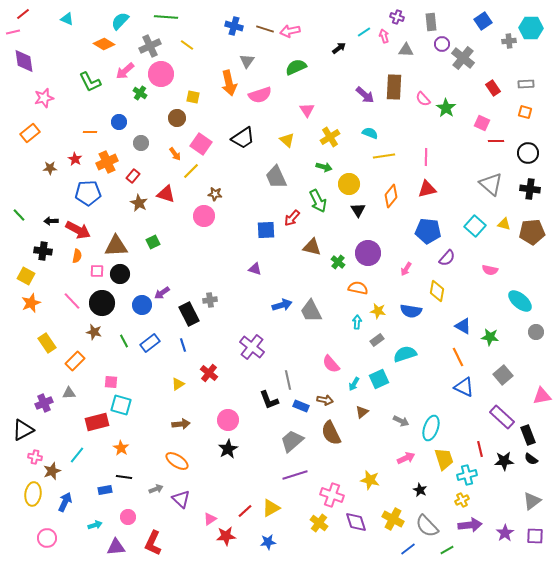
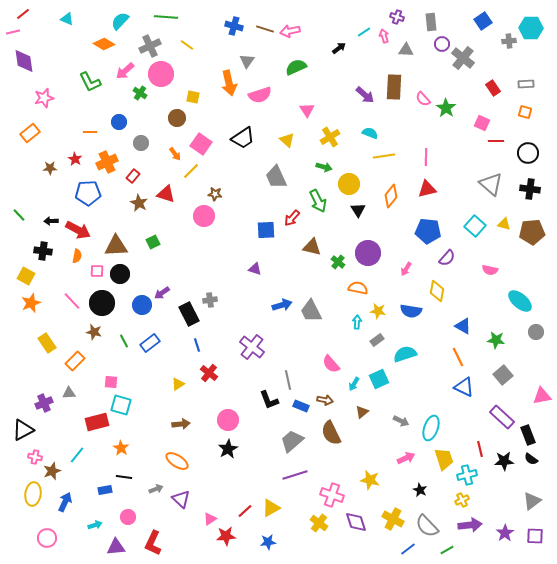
green star at (490, 337): moved 6 px right, 3 px down
blue line at (183, 345): moved 14 px right
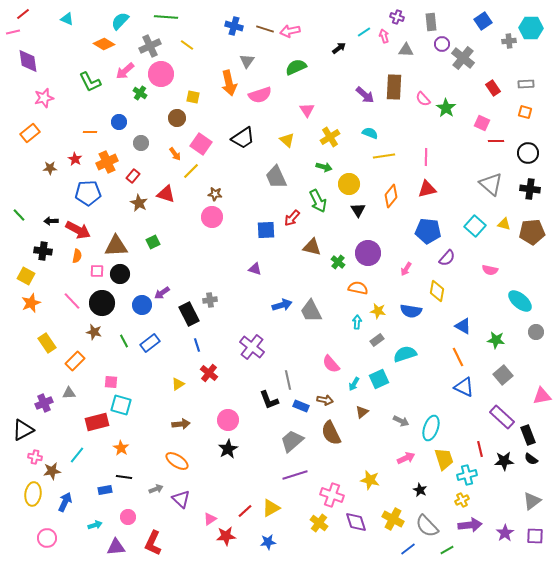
purple diamond at (24, 61): moved 4 px right
pink circle at (204, 216): moved 8 px right, 1 px down
brown star at (52, 471): rotated 12 degrees clockwise
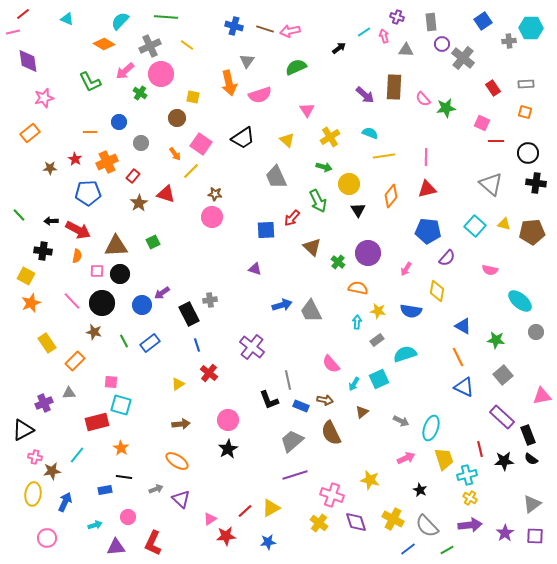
green star at (446, 108): rotated 30 degrees clockwise
black cross at (530, 189): moved 6 px right, 6 px up
brown star at (139, 203): rotated 12 degrees clockwise
brown triangle at (312, 247): rotated 30 degrees clockwise
yellow cross at (462, 500): moved 8 px right, 2 px up; rotated 32 degrees counterclockwise
gray triangle at (532, 501): moved 3 px down
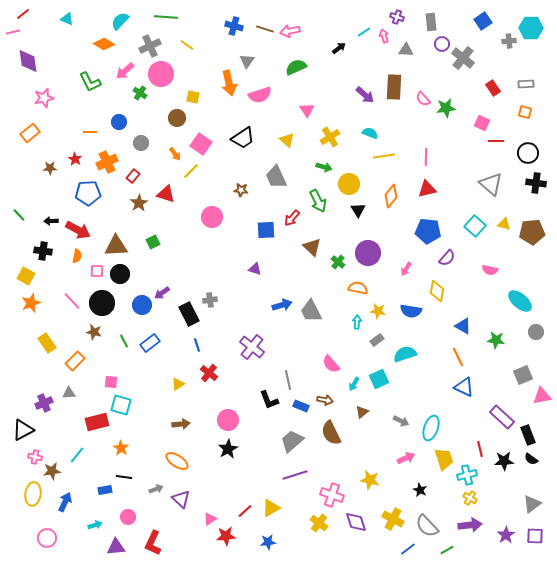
brown star at (215, 194): moved 26 px right, 4 px up
gray square at (503, 375): moved 20 px right; rotated 18 degrees clockwise
purple star at (505, 533): moved 1 px right, 2 px down
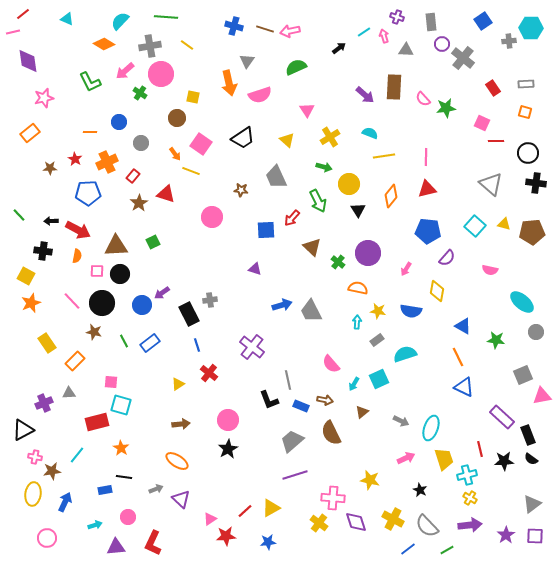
gray cross at (150, 46): rotated 15 degrees clockwise
yellow line at (191, 171): rotated 66 degrees clockwise
cyan ellipse at (520, 301): moved 2 px right, 1 px down
pink cross at (332, 495): moved 1 px right, 3 px down; rotated 15 degrees counterclockwise
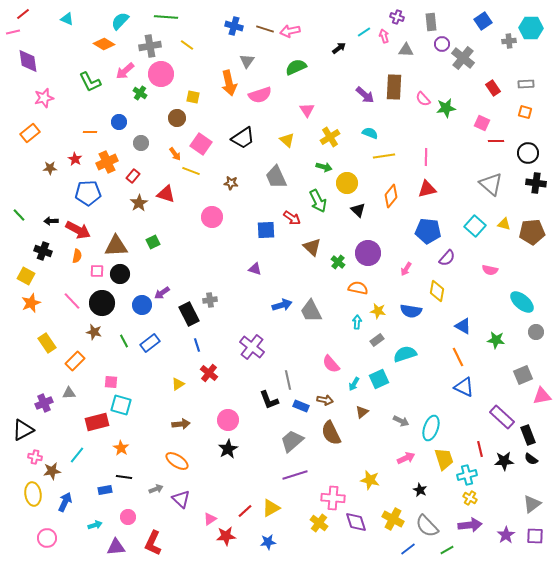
yellow circle at (349, 184): moved 2 px left, 1 px up
brown star at (241, 190): moved 10 px left, 7 px up
black triangle at (358, 210): rotated 14 degrees counterclockwise
red arrow at (292, 218): rotated 96 degrees counterclockwise
black cross at (43, 251): rotated 12 degrees clockwise
yellow ellipse at (33, 494): rotated 15 degrees counterclockwise
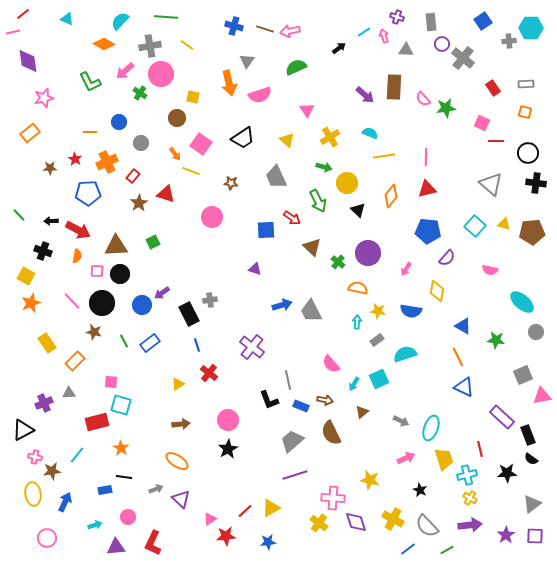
black star at (504, 461): moved 3 px right, 12 px down
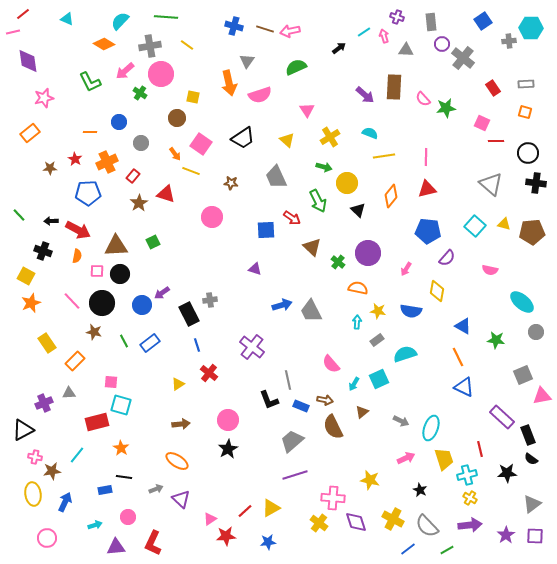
brown semicircle at (331, 433): moved 2 px right, 6 px up
